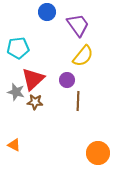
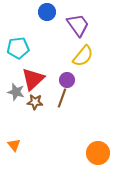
brown line: moved 16 px left, 3 px up; rotated 18 degrees clockwise
orange triangle: rotated 24 degrees clockwise
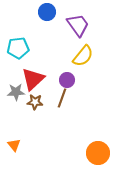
gray star: rotated 18 degrees counterclockwise
